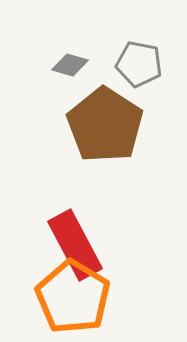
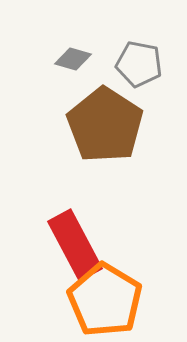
gray diamond: moved 3 px right, 6 px up
orange pentagon: moved 32 px right, 3 px down
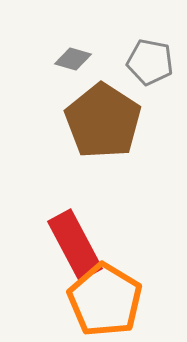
gray pentagon: moved 11 px right, 2 px up
brown pentagon: moved 2 px left, 4 px up
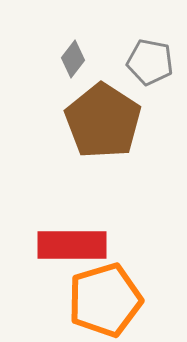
gray diamond: rotated 69 degrees counterclockwise
red rectangle: moved 3 px left; rotated 62 degrees counterclockwise
orange pentagon: rotated 24 degrees clockwise
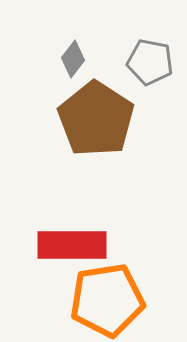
brown pentagon: moved 7 px left, 2 px up
orange pentagon: moved 2 px right; rotated 8 degrees clockwise
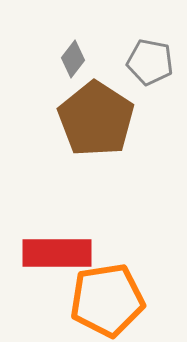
red rectangle: moved 15 px left, 8 px down
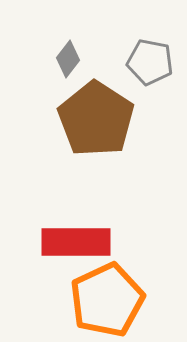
gray diamond: moved 5 px left
red rectangle: moved 19 px right, 11 px up
orange pentagon: rotated 16 degrees counterclockwise
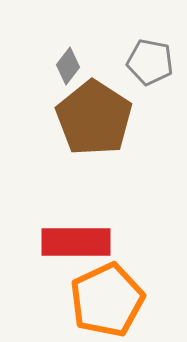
gray diamond: moved 7 px down
brown pentagon: moved 2 px left, 1 px up
